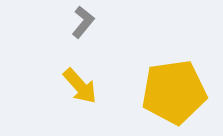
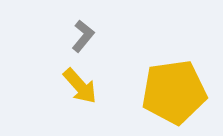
gray L-shape: moved 14 px down
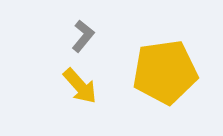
yellow pentagon: moved 9 px left, 20 px up
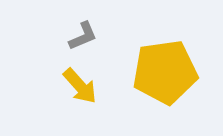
gray L-shape: rotated 28 degrees clockwise
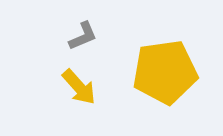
yellow arrow: moved 1 px left, 1 px down
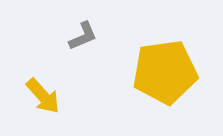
yellow arrow: moved 36 px left, 9 px down
